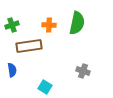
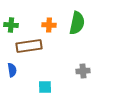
green cross: moved 1 px left; rotated 24 degrees clockwise
gray cross: rotated 24 degrees counterclockwise
cyan square: rotated 32 degrees counterclockwise
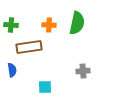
brown rectangle: moved 1 px down
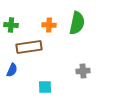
blue semicircle: rotated 32 degrees clockwise
